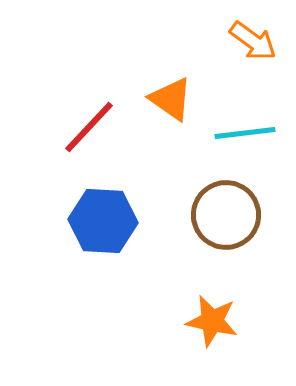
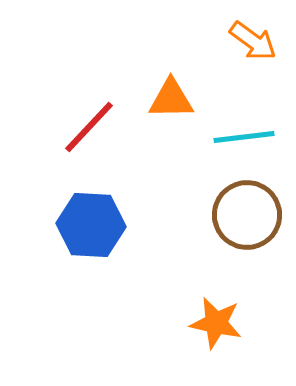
orange triangle: rotated 36 degrees counterclockwise
cyan line: moved 1 px left, 4 px down
brown circle: moved 21 px right
blue hexagon: moved 12 px left, 4 px down
orange star: moved 4 px right, 2 px down
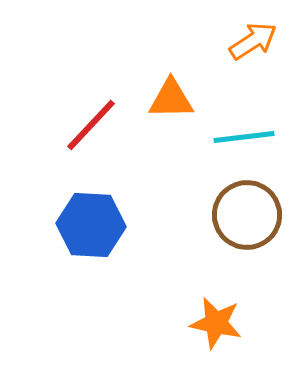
orange arrow: rotated 69 degrees counterclockwise
red line: moved 2 px right, 2 px up
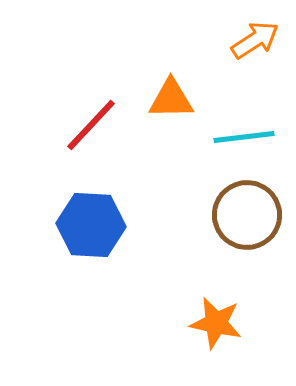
orange arrow: moved 2 px right, 1 px up
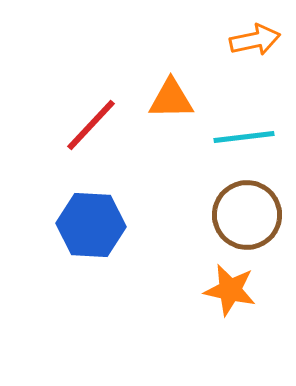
orange arrow: rotated 21 degrees clockwise
orange star: moved 14 px right, 33 px up
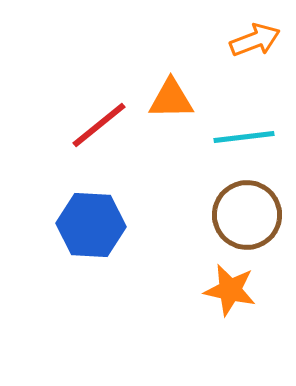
orange arrow: rotated 9 degrees counterclockwise
red line: moved 8 px right; rotated 8 degrees clockwise
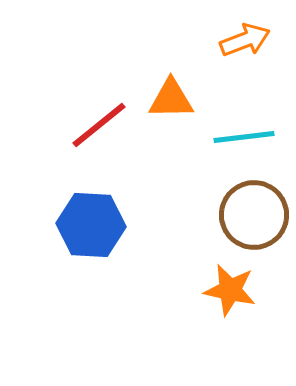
orange arrow: moved 10 px left
brown circle: moved 7 px right
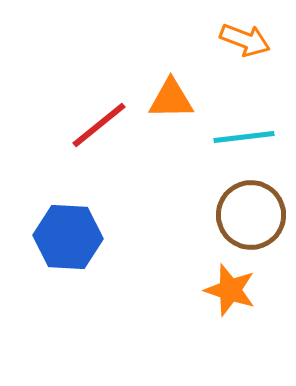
orange arrow: rotated 42 degrees clockwise
brown circle: moved 3 px left
blue hexagon: moved 23 px left, 12 px down
orange star: rotated 6 degrees clockwise
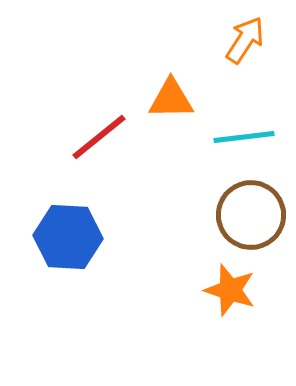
orange arrow: rotated 78 degrees counterclockwise
red line: moved 12 px down
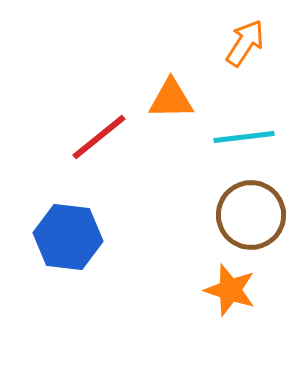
orange arrow: moved 3 px down
blue hexagon: rotated 4 degrees clockwise
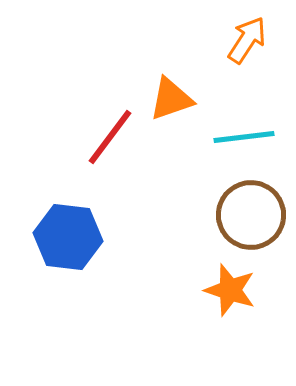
orange arrow: moved 2 px right, 3 px up
orange triangle: rotated 18 degrees counterclockwise
red line: moved 11 px right; rotated 14 degrees counterclockwise
